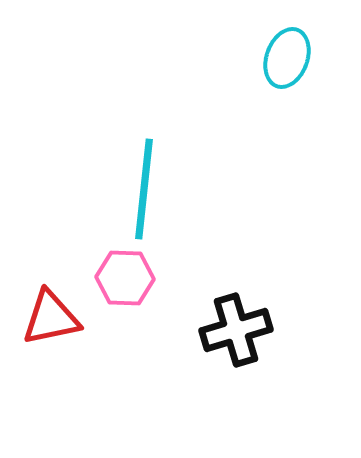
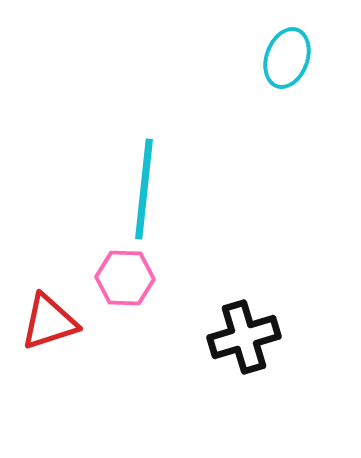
red triangle: moved 2 px left, 4 px down; rotated 6 degrees counterclockwise
black cross: moved 8 px right, 7 px down
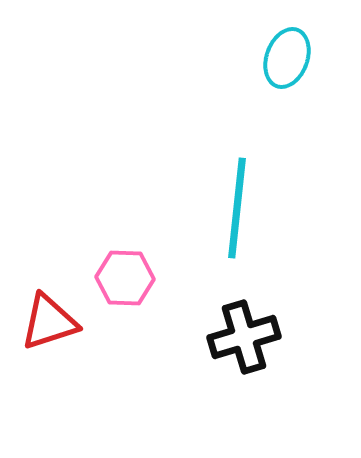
cyan line: moved 93 px right, 19 px down
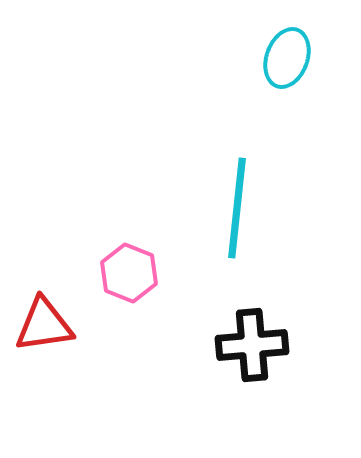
pink hexagon: moved 4 px right, 5 px up; rotated 20 degrees clockwise
red triangle: moved 5 px left, 3 px down; rotated 10 degrees clockwise
black cross: moved 8 px right, 8 px down; rotated 12 degrees clockwise
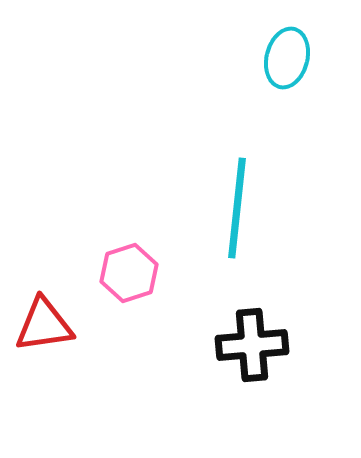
cyan ellipse: rotated 6 degrees counterclockwise
pink hexagon: rotated 20 degrees clockwise
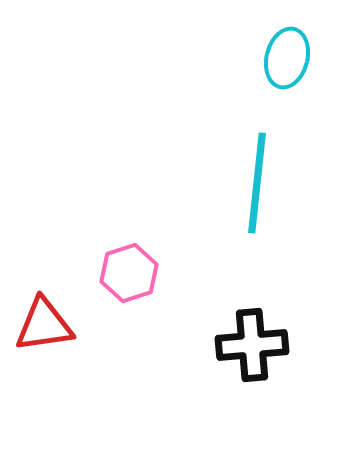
cyan line: moved 20 px right, 25 px up
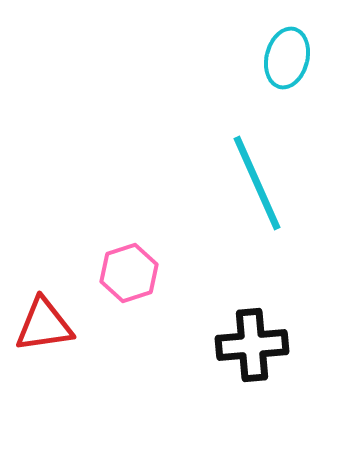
cyan line: rotated 30 degrees counterclockwise
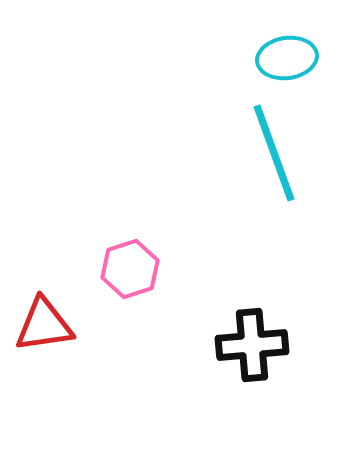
cyan ellipse: rotated 68 degrees clockwise
cyan line: moved 17 px right, 30 px up; rotated 4 degrees clockwise
pink hexagon: moved 1 px right, 4 px up
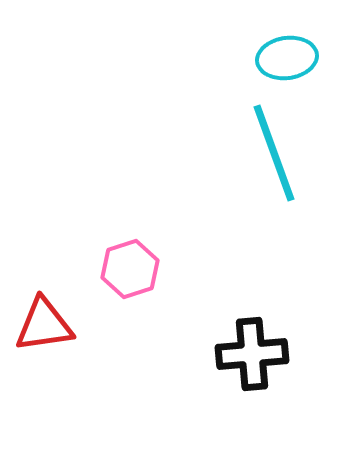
black cross: moved 9 px down
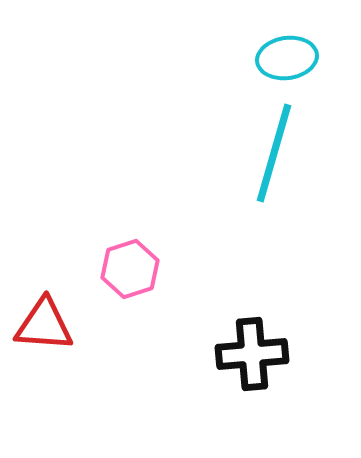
cyan line: rotated 36 degrees clockwise
red triangle: rotated 12 degrees clockwise
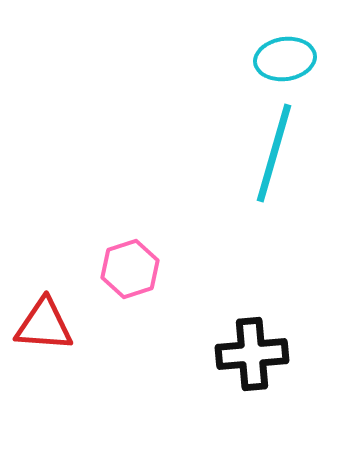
cyan ellipse: moved 2 px left, 1 px down
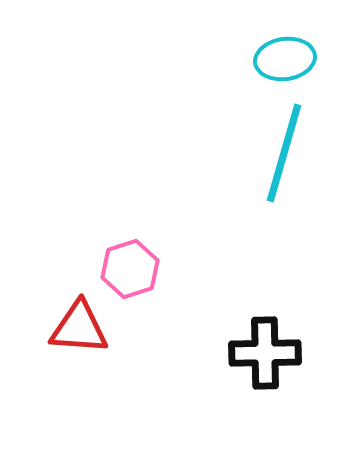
cyan line: moved 10 px right
red triangle: moved 35 px right, 3 px down
black cross: moved 13 px right, 1 px up; rotated 4 degrees clockwise
